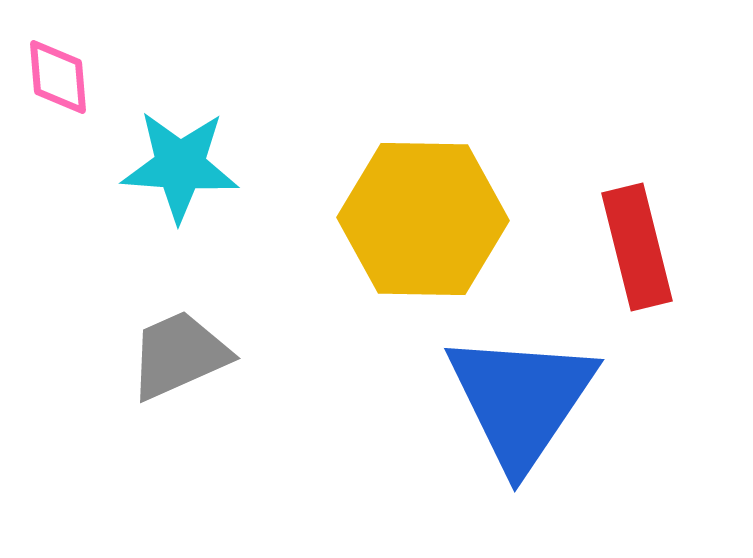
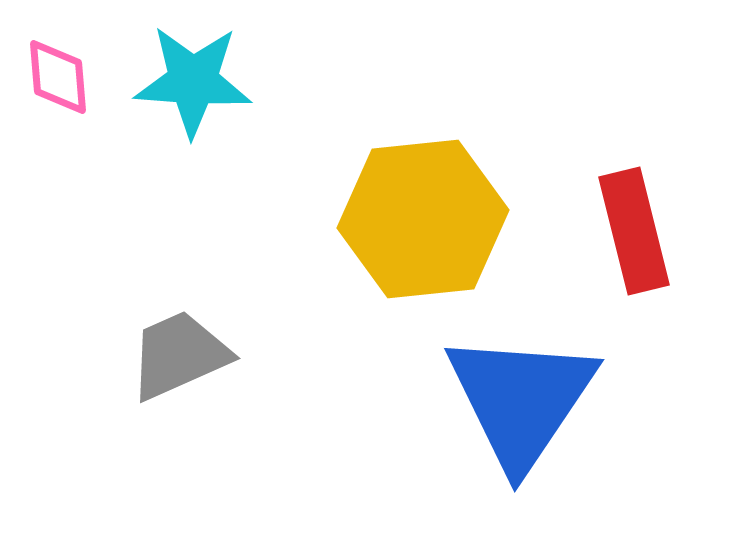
cyan star: moved 13 px right, 85 px up
yellow hexagon: rotated 7 degrees counterclockwise
red rectangle: moved 3 px left, 16 px up
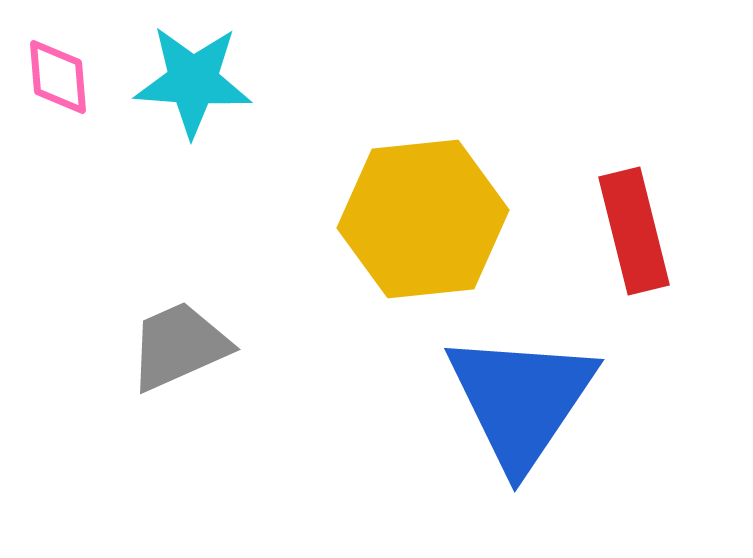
gray trapezoid: moved 9 px up
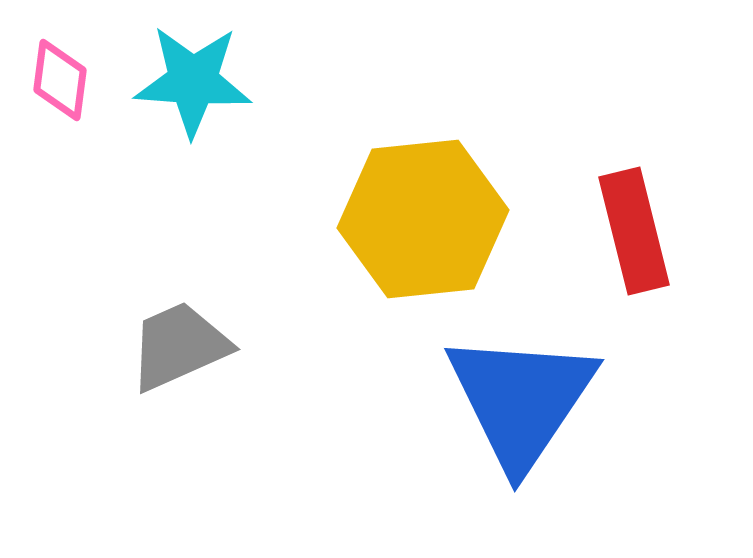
pink diamond: moved 2 px right, 3 px down; rotated 12 degrees clockwise
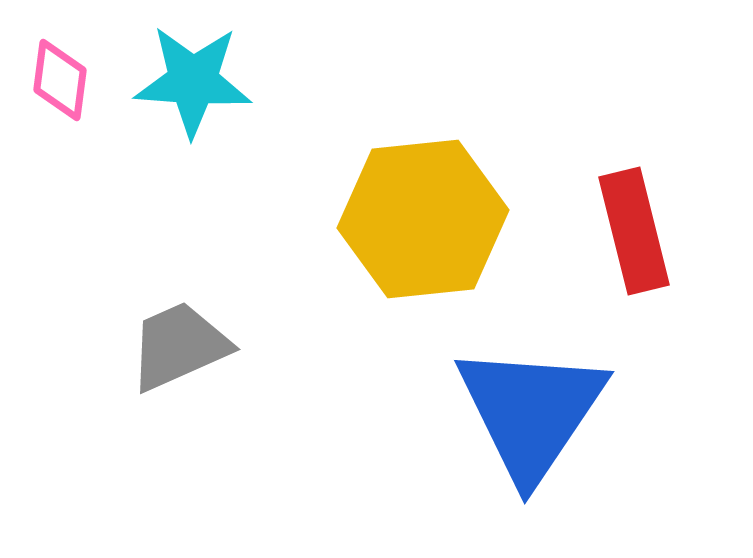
blue triangle: moved 10 px right, 12 px down
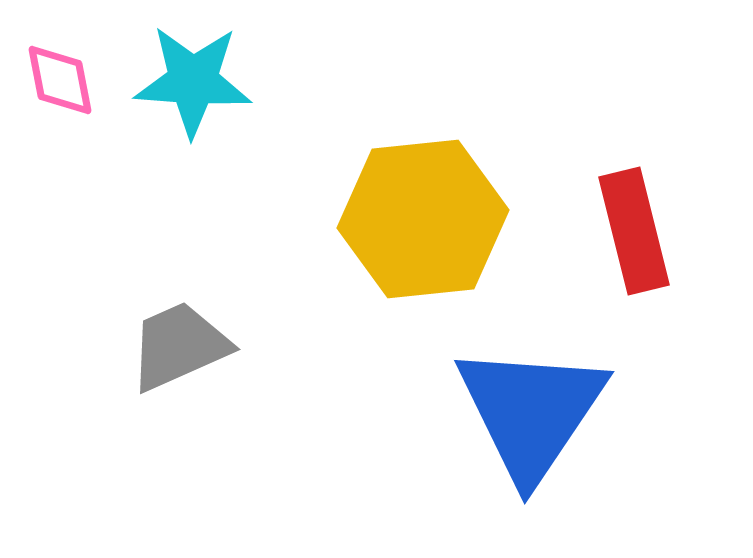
pink diamond: rotated 18 degrees counterclockwise
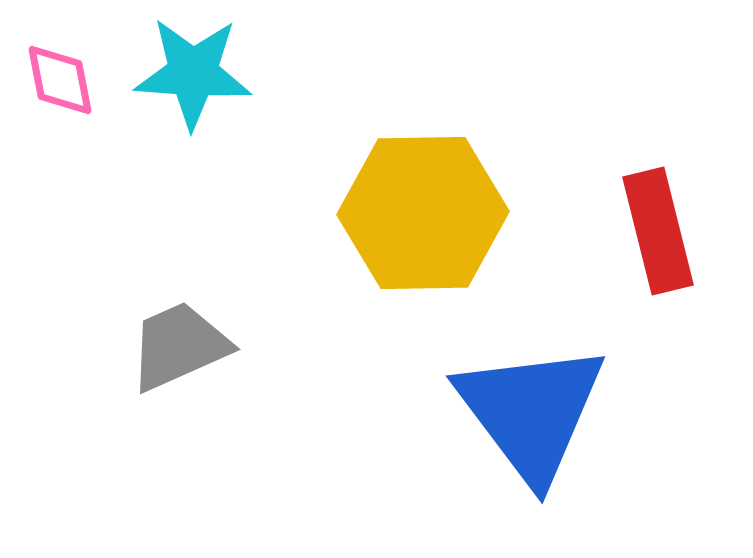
cyan star: moved 8 px up
yellow hexagon: moved 6 px up; rotated 5 degrees clockwise
red rectangle: moved 24 px right
blue triangle: rotated 11 degrees counterclockwise
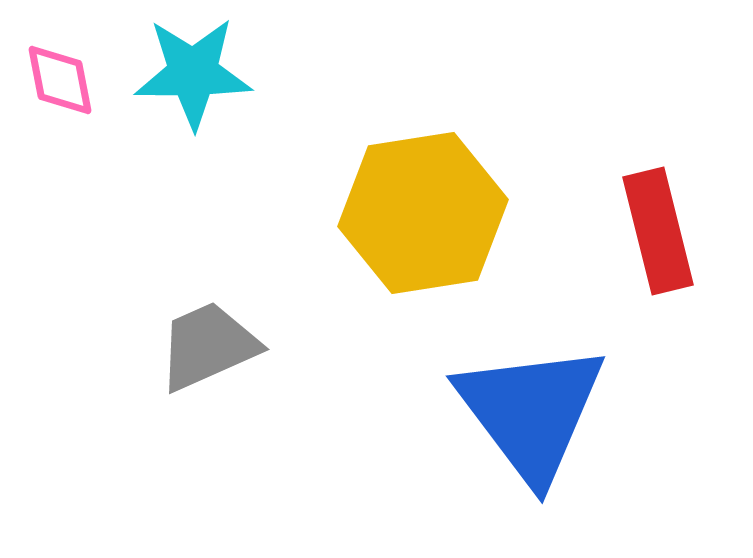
cyan star: rotated 4 degrees counterclockwise
yellow hexagon: rotated 8 degrees counterclockwise
gray trapezoid: moved 29 px right
